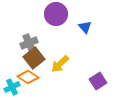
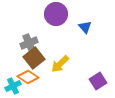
cyan cross: moved 1 px right, 1 px up
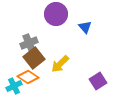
cyan cross: moved 1 px right
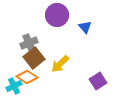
purple circle: moved 1 px right, 1 px down
orange diamond: moved 1 px left
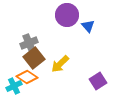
purple circle: moved 10 px right
blue triangle: moved 3 px right, 1 px up
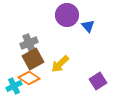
brown square: moved 1 px left, 1 px down; rotated 10 degrees clockwise
orange diamond: moved 2 px right, 1 px down
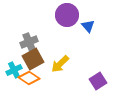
gray cross: moved 1 px up
cyan cross: moved 16 px up
